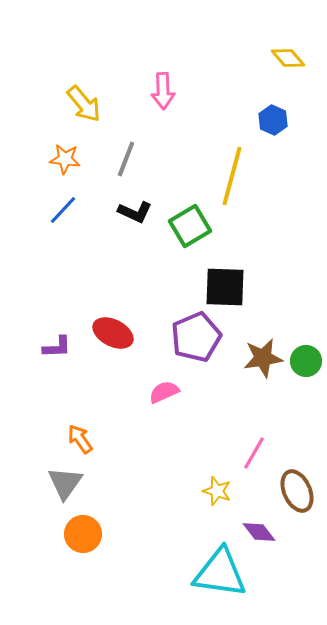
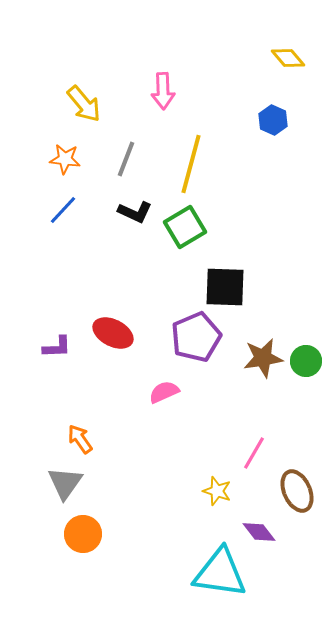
yellow line: moved 41 px left, 12 px up
green square: moved 5 px left, 1 px down
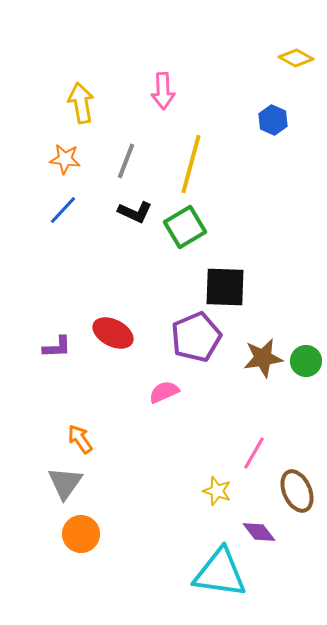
yellow diamond: moved 8 px right; rotated 20 degrees counterclockwise
yellow arrow: moved 3 px left, 1 px up; rotated 150 degrees counterclockwise
gray line: moved 2 px down
orange circle: moved 2 px left
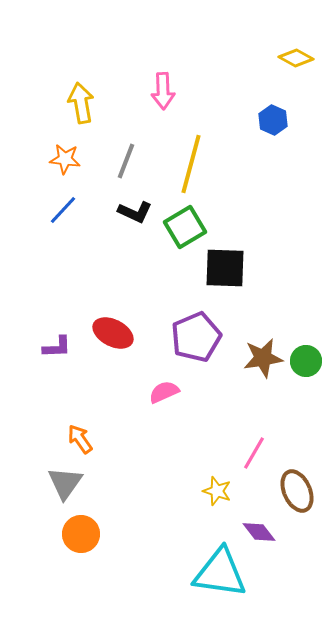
black square: moved 19 px up
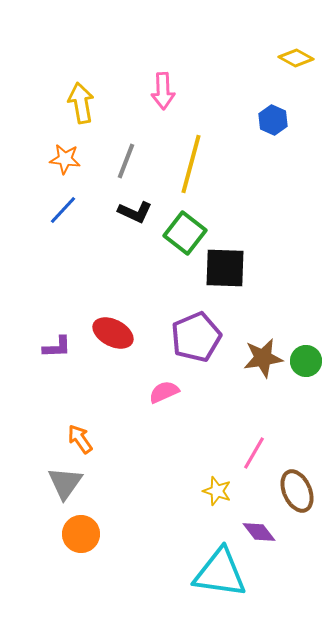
green square: moved 6 px down; rotated 21 degrees counterclockwise
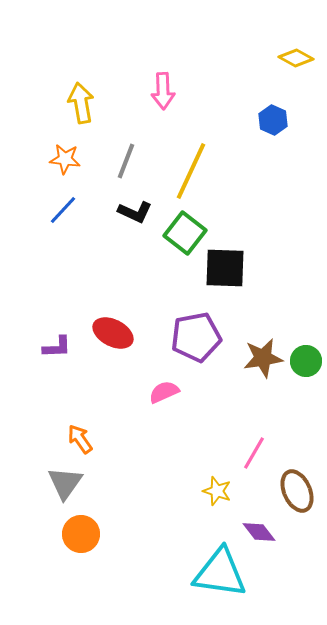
yellow line: moved 7 px down; rotated 10 degrees clockwise
purple pentagon: rotated 12 degrees clockwise
